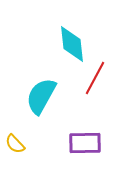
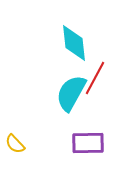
cyan diamond: moved 2 px right, 1 px up
cyan semicircle: moved 30 px right, 3 px up
purple rectangle: moved 3 px right
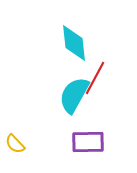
cyan semicircle: moved 3 px right, 2 px down
purple rectangle: moved 1 px up
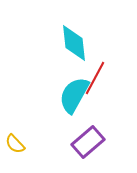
purple rectangle: rotated 40 degrees counterclockwise
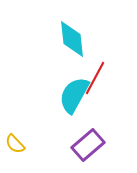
cyan diamond: moved 2 px left, 4 px up
purple rectangle: moved 3 px down
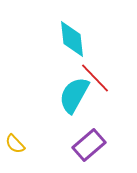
red line: rotated 72 degrees counterclockwise
purple rectangle: moved 1 px right
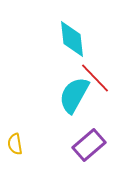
yellow semicircle: rotated 35 degrees clockwise
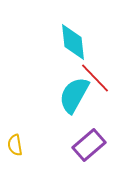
cyan diamond: moved 1 px right, 3 px down
yellow semicircle: moved 1 px down
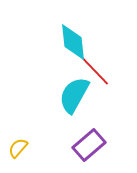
red line: moved 7 px up
yellow semicircle: moved 3 px right, 3 px down; rotated 50 degrees clockwise
